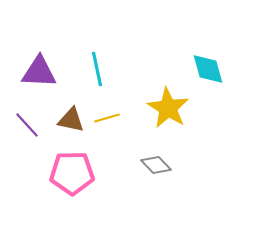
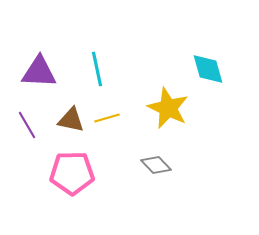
yellow star: rotated 6 degrees counterclockwise
purple line: rotated 12 degrees clockwise
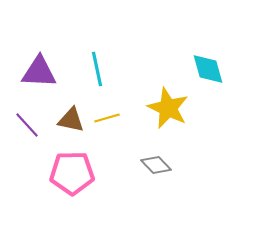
purple line: rotated 12 degrees counterclockwise
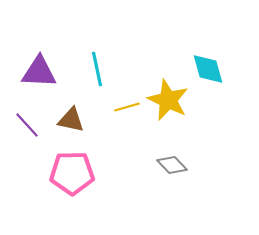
yellow star: moved 8 px up
yellow line: moved 20 px right, 11 px up
gray diamond: moved 16 px right
